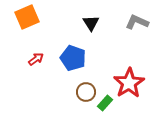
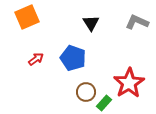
green rectangle: moved 1 px left
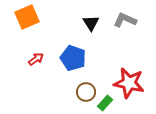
gray L-shape: moved 12 px left, 2 px up
red star: rotated 28 degrees counterclockwise
green rectangle: moved 1 px right
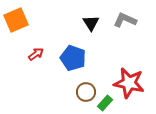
orange square: moved 11 px left, 3 px down
red arrow: moved 5 px up
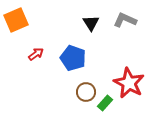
red star: rotated 16 degrees clockwise
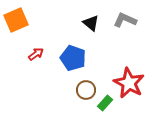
black triangle: rotated 18 degrees counterclockwise
brown circle: moved 2 px up
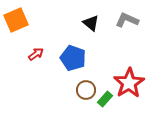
gray L-shape: moved 2 px right
red star: rotated 12 degrees clockwise
green rectangle: moved 4 px up
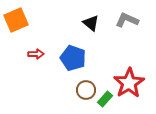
red arrow: rotated 35 degrees clockwise
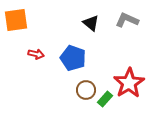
orange square: rotated 15 degrees clockwise
red arrow: rotated 14 degrees clockwise
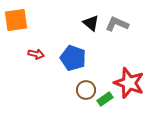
gray L-shape: moved 10 px left, 4 px down
red star: rotated 20 degrees counterclockwise
green rectangle: rotated 14 degrees clockwise
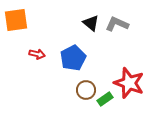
red arrow: moved 1 px right
blue pentagon: rotated 25 degrees clockwise
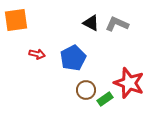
black triangle: rotated 12 degrees counterclockwise
